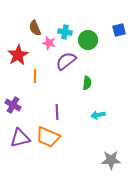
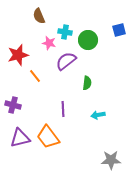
brown semicircle: moved 4 px right, 12 px up
red star: rotated 15 degrees clockwise
orange line: rotated 40 degrees counterclockwise
purple cross: rotated 14 degrees counterclockwise
purple line: moved 6 px right, 3 px up
orange trapezoid: rotated 30 degrees clockwise
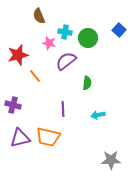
blue square: rotated 32 degrees counterclockwise
green circle: moved 2 px up
orange trapezoid: rotated 40 degrees counterclockwise
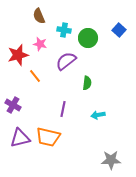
cyan cross: moved 1 px left, 2 px up
pink star: moved 9 px left, 1 px down
purple cross: rotated 14 degrees clockwise
purple line: rotated 14 degrees clockwise
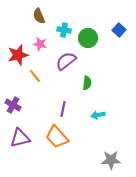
orange trapezoid: moved 9 px right; rotated 35 degrees clockwise
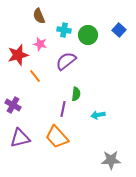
green circle: moved 3 px up
green semicircle: moved 11 px left, 11 px down
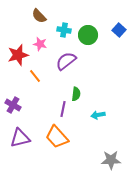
brown semicircle: rotated 21 degrees counterclockwise
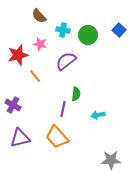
cyan cross: moved 1 px left
